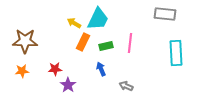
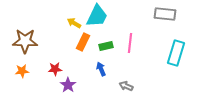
cyan trapezoid: moved 1 px left, 3 px up
cyan rectangle: rotated 20 degrees clockwise
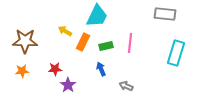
yellow arrow: moved 9 px left, 8 px down
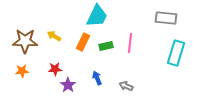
gray rectangle: moved 1 px right, 4 px down
yellow arrow: moved 11 px left, 5 px down
blue arrow: moved 4 px left, 9 px down
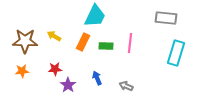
cyan trapezoid: moved 2 px left
green rectangle: rotated 16 degrees clockwise
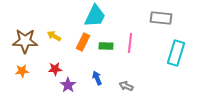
gray rectangle: moved 5 px left
